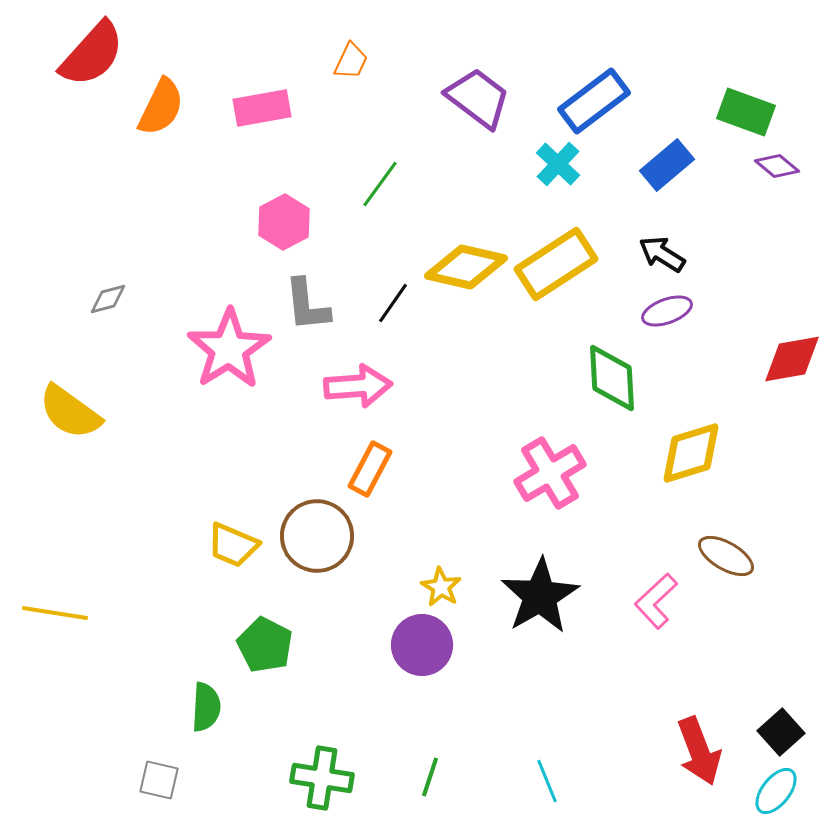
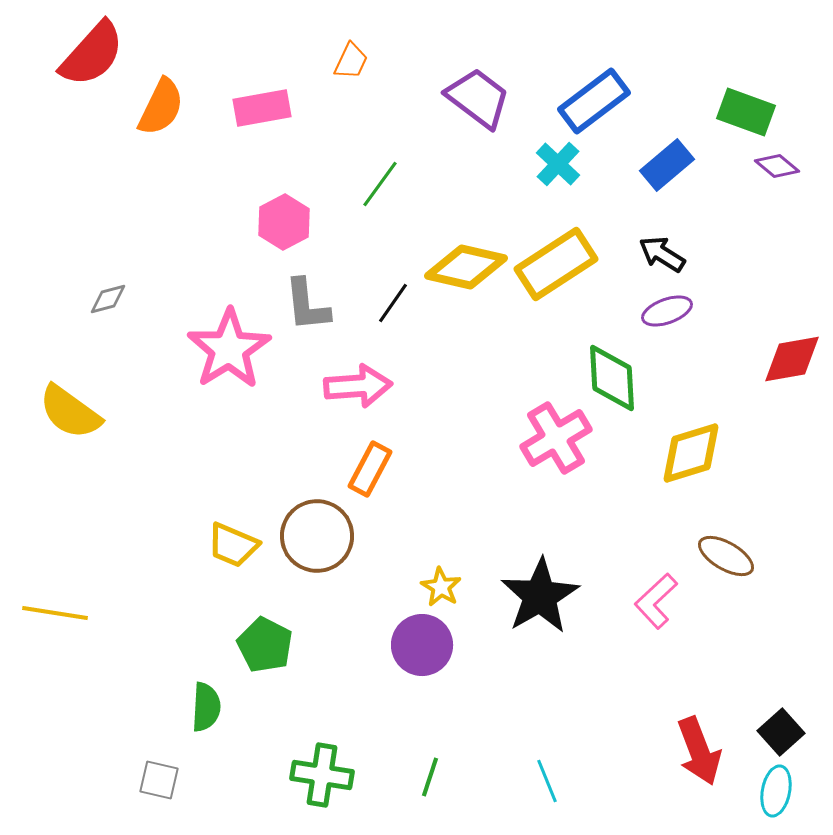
pink cross at (550, 473): moved 6 px right, 35 px up
green cross at (322, 778): moved 3 px up
cyan ellipse at (776, 791): rotated 27 degrees counterclockwise
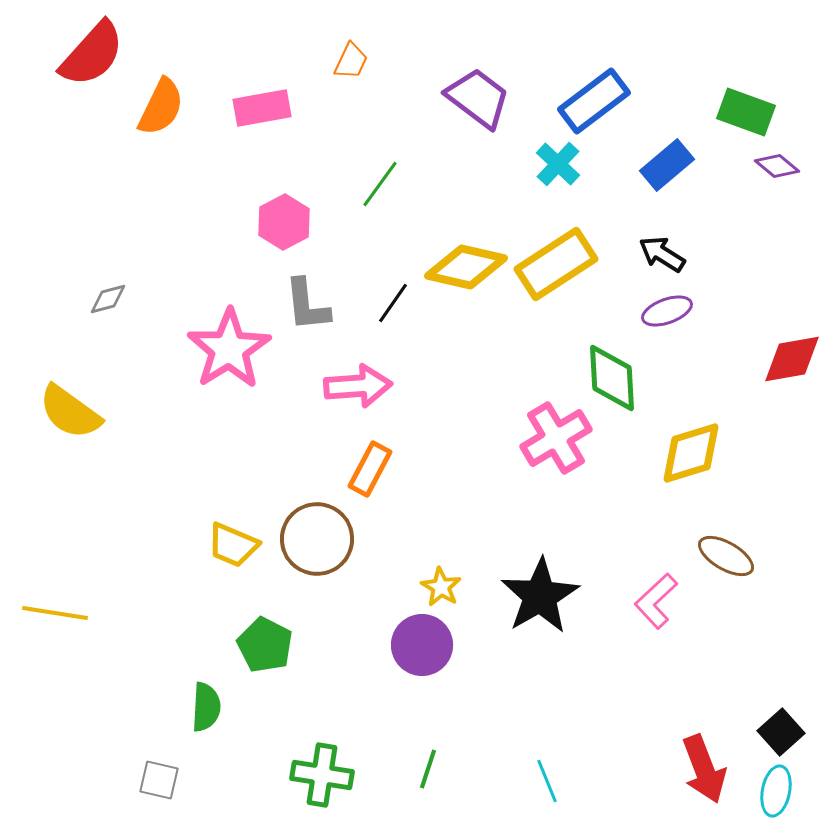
brown circle at (317, 536): moved 3 px down
red arrow at (699, 751): moved 5 px right, 18 px down
green line at (430, 777): moved 2 px left, 8 px up
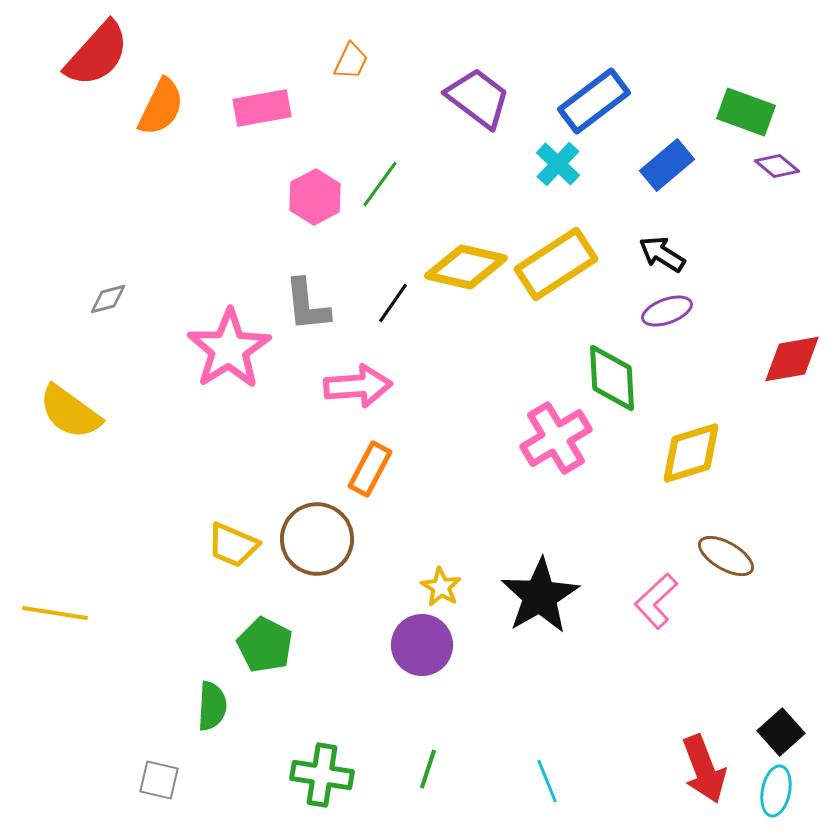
red semicircle at (92, 54): moved 5 px right
pink hexagon at (284, 222): moved 31 px right, 25 px up
green semicircle at (206, 707): moved 6 px right, 1 px up
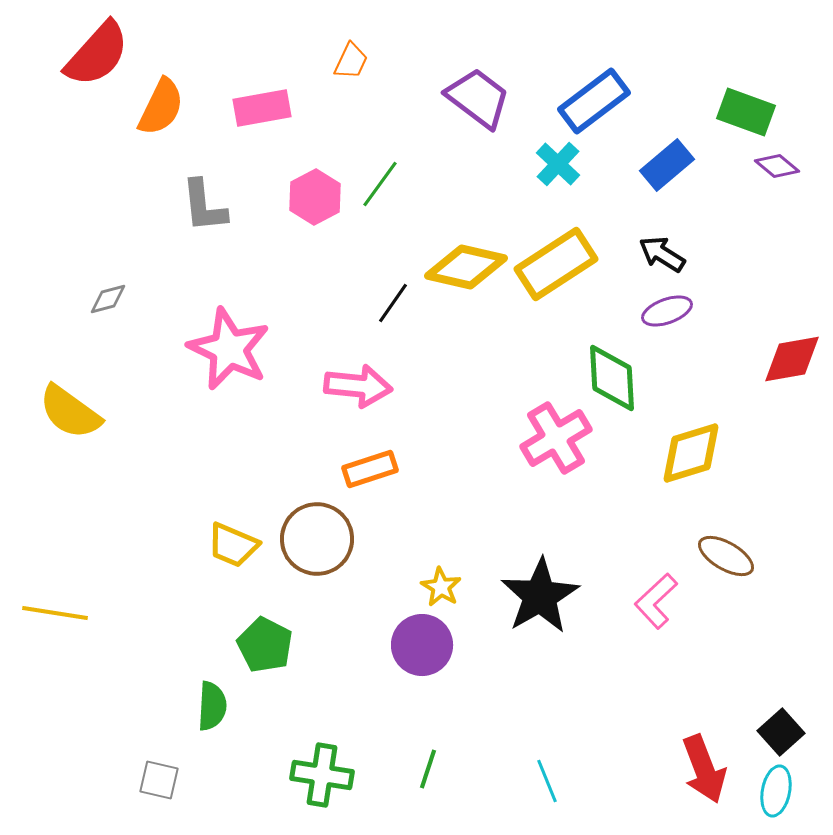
gray L-shape at (307, 305): moved 103 px left, 99 px up
pink star at (229, 349): rotated 14 degrees counterclockwise
pink arrow at (358, 386): rotated 10 degrees clockwise
orange rectangle at (370, 469): rotated 44 degrees clockwise
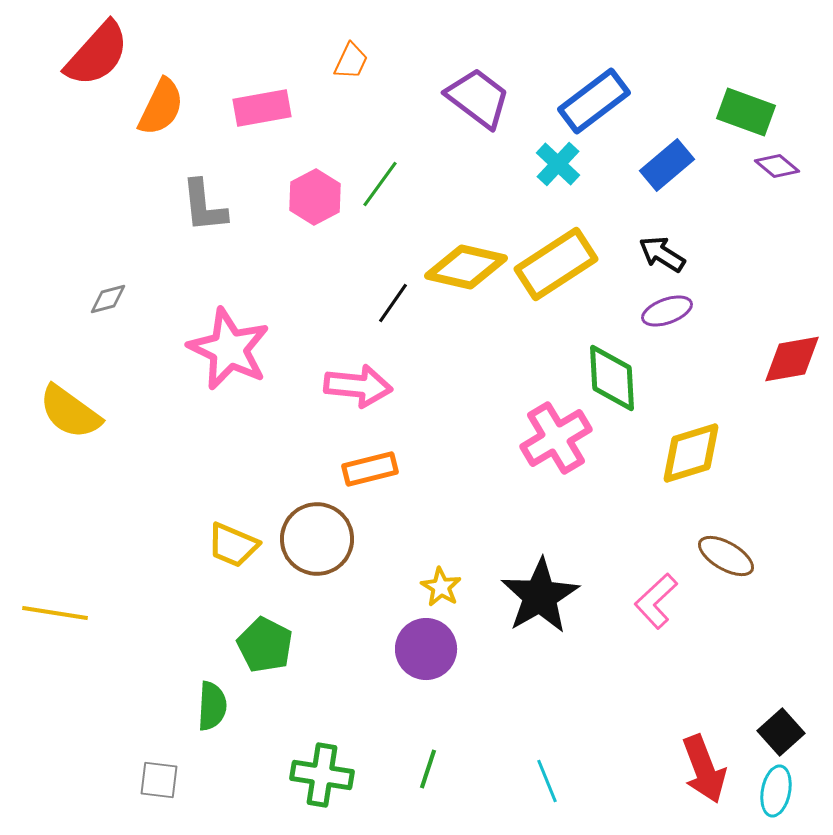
orange rectangle at (370, 469): rotated 4 degrees clockwise
purple circle at (422, 645): moved 4 px right, 4 px down
gray square at (159, 780): rotated 6 degrees counterclockwise
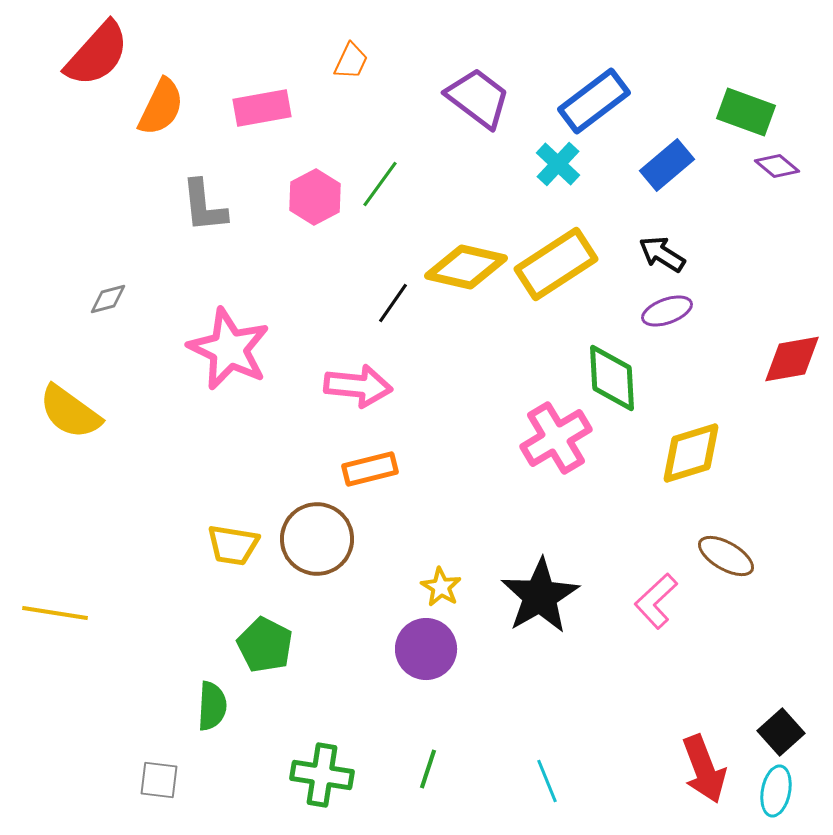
yellow trapezoid at (233, 545): rotated 14 degrees counterclockwise
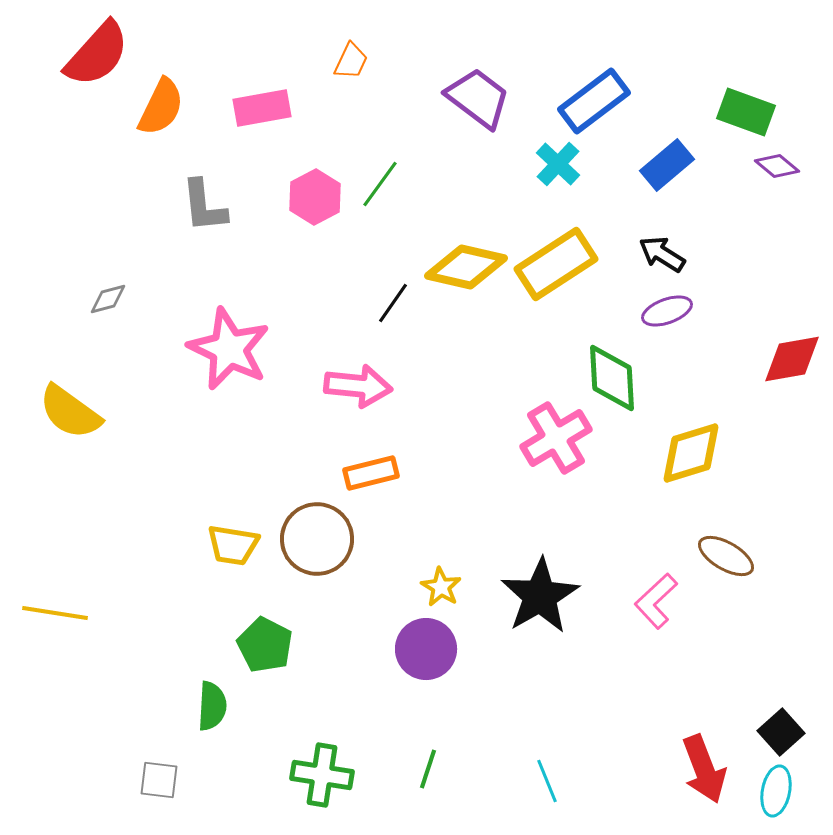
orange rectangle at (370, 469): moved 1 px right, 4 px down
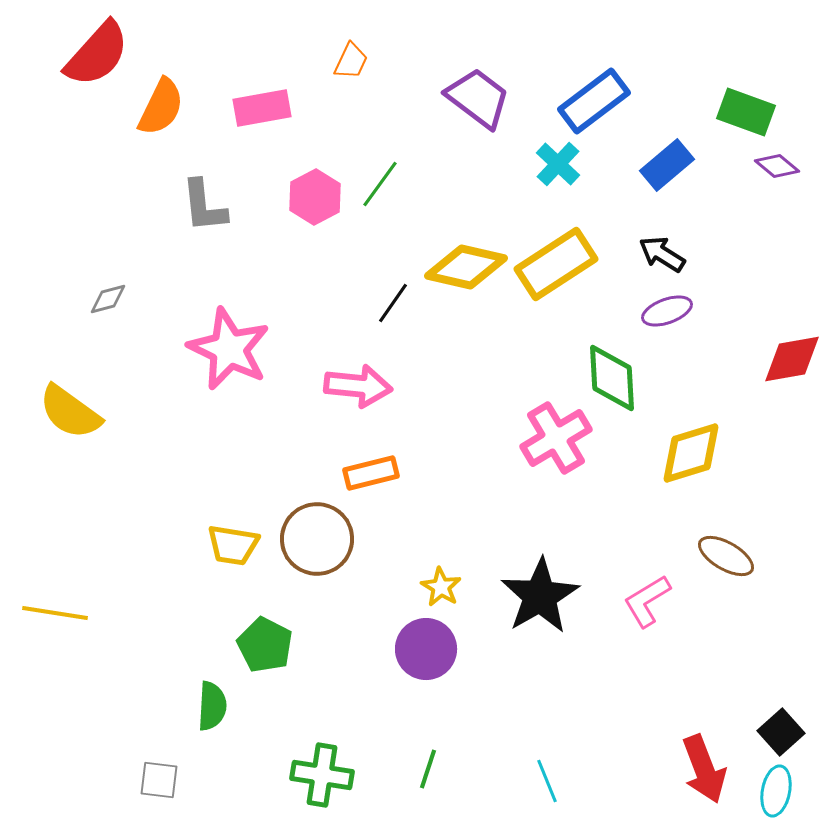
pink L-shape at (656, 601): moved 9 px left; rotated 12 degrees clockwise
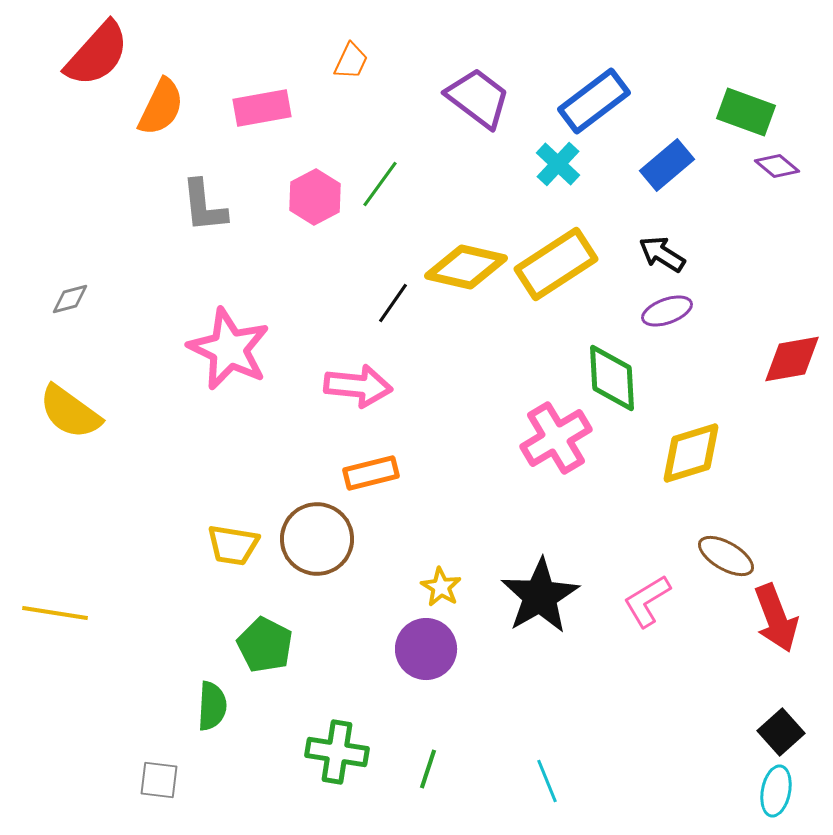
gray diamond at (108, 299): moved 38 px left
red arrow at (704, 769): moved 72 px right, 151 px up
green cross at (322, 775): moved 15 px right, 23 px up
